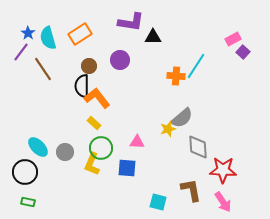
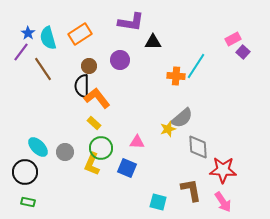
black triangle: moved 5 px down
blue square: rotated 18 degrees clockwise
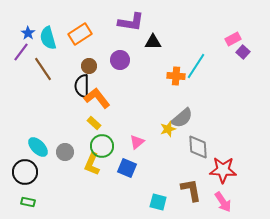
pink triangle: rotated 42 degrees counterclockwise
green circle: moved 1 px right, 2 px up
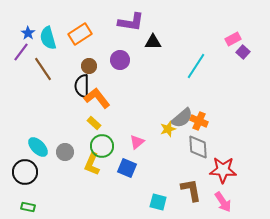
orange cross: moved 23 px right, 45 px down; rotated 18 degrees clockwise
green rectangle: moved 5 px down
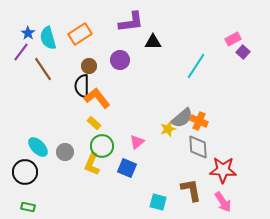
purple L-shape: rotated 16 degrees counterclockwise
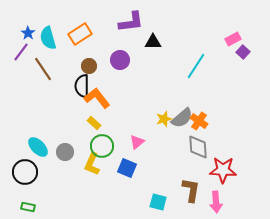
orange cross: rotated 12 degrees clockwise
yellow star: moved 4 px left, 10 px up
brown L-shape: rotated 20 degrees clockwise
pink arrow: moved 7 px left; rotated 30 degrees clockwise
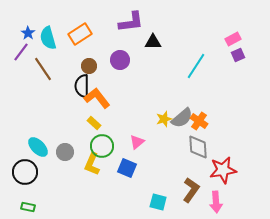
purple square: moved 5 px left, 3 px down; rotated 24 degrees clockwise
red star: rotated 12 degrees counterclockwise
brown L-shape: rotated 25 degrees clockwise
